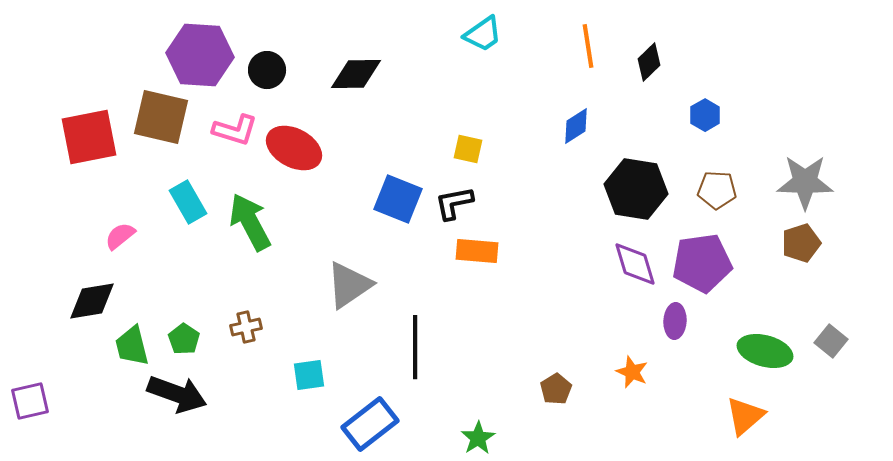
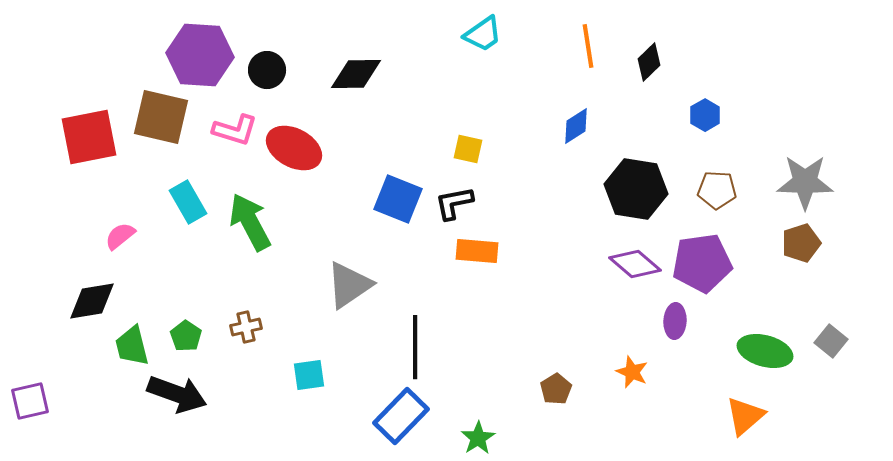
purple diamond at (635, 264): rotated 33 degrees counterclockwise
green pentagon at (184, 339): moved 2 px right, 3 px up
blue rectangle at (370, 424): moved 31 px right, 8 px up; rotated 8 degrees counterclockwise
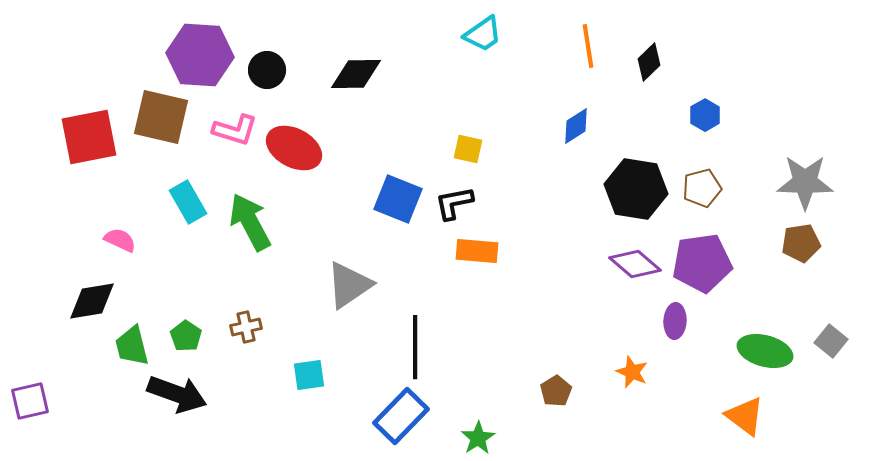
brown pentagon at (717, 190): moved 15 px left, 2 px up; rotated 18 degrees counterclockwise
pink semicircle at (120, 236): moved 4 px down; rotated 64 degrees clockwise
brown pentagon at (801, 243): rotated 9 degrees clockwise
brown pentagon at (556, 389): moved 2 px down
orange triangle at (745, 416): rotated 42 degrees counterclockwise
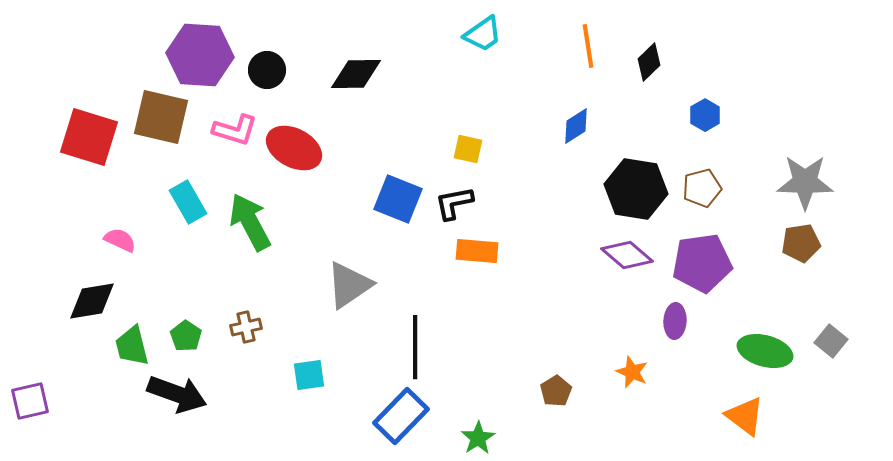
red square at (89, 137): rotated 28 degrees clockwise
purple diamond at (635, 264): moved 8 px left, 9 px up
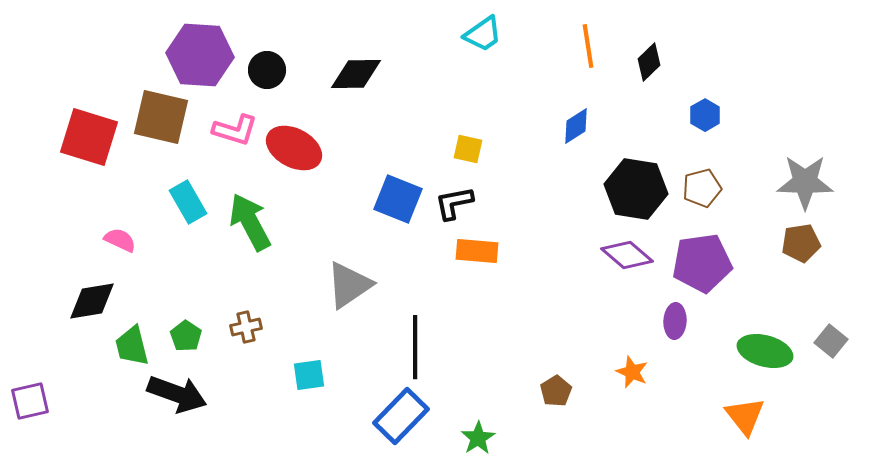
orange triangle at (745, 416): rotated 15 degrees clockwise
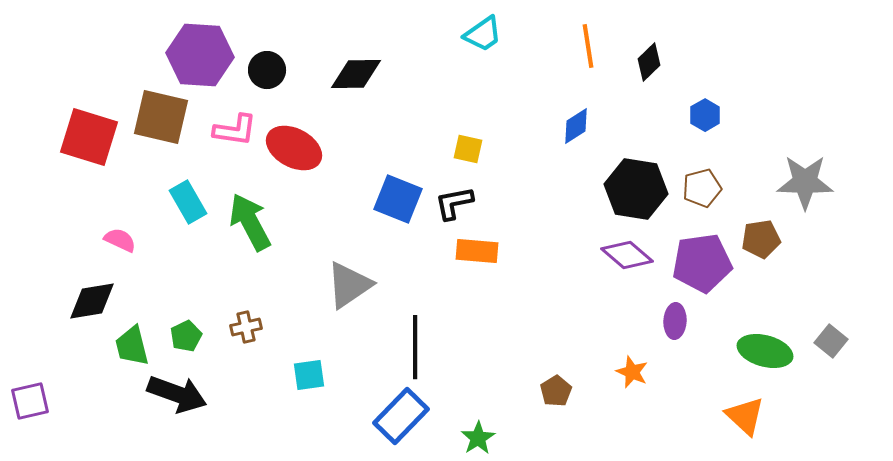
pink L-shape at (235, 130): rotated 9 degrees counterclockwise
brown pentagon at (801, 243): moved 40 px left, 4 px up
green pentagon at (186, 336): rotated 12 degrees clockwise
orange triangle at (745, 416): rotated 9 degrees counterclockwise
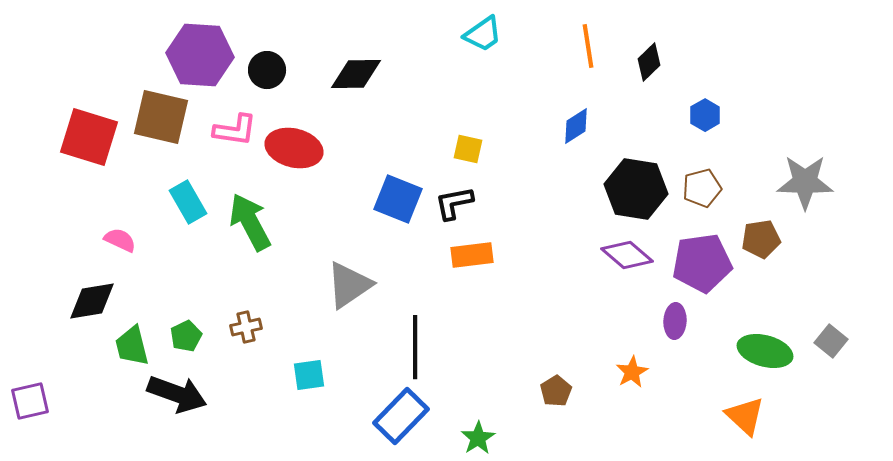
red ellipse at (294, 148): rotated 14 degrees counterclockwise
orange rectangle at (477, 251): moved 5 px left, 4 px down; rotated 12 degrees counterclockwise
orange star at (632, 372): rotated 20 degrees clockwise
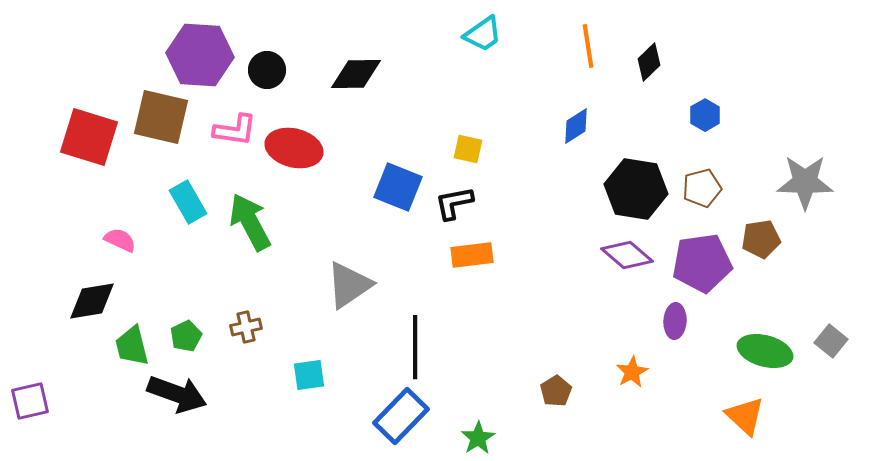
blue square at (398, 199): moved 12 px up
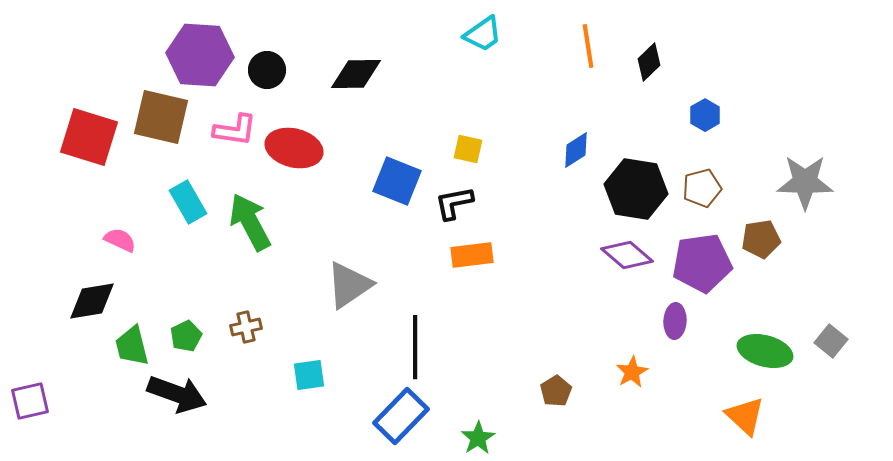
blue diamond at (576, 126): moved 24 px down
blue square at (398, 187): moved 1 px left, 6 px up
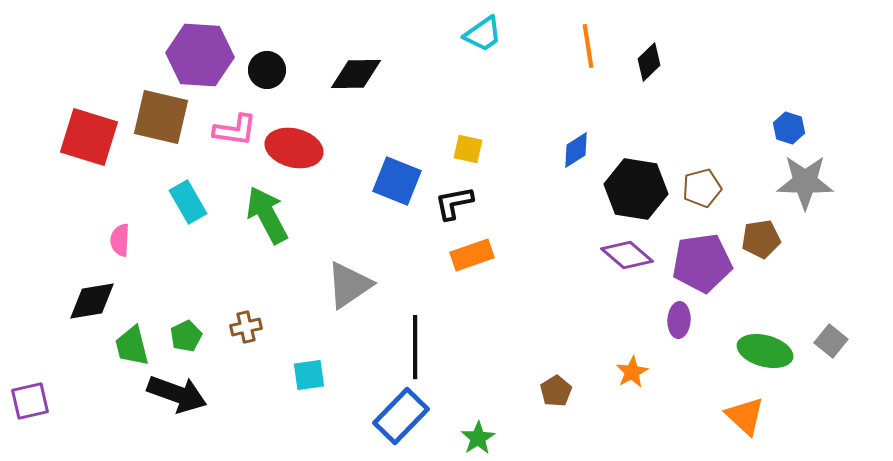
blue hexagon at (705, 115): moved 84 px right, 13 px down; rotated 12 degrees counterclockwise
green arrow at (250, 222): moved 17 px right, 7 px up
pink semicircle at (120, 240): rotated 112 degrees counterclockwise
orange rectangle at (472, 255): rotated 12 degrees counterclockwise
purple ellipse at (675, 321): moved 4 px right, 1 px up
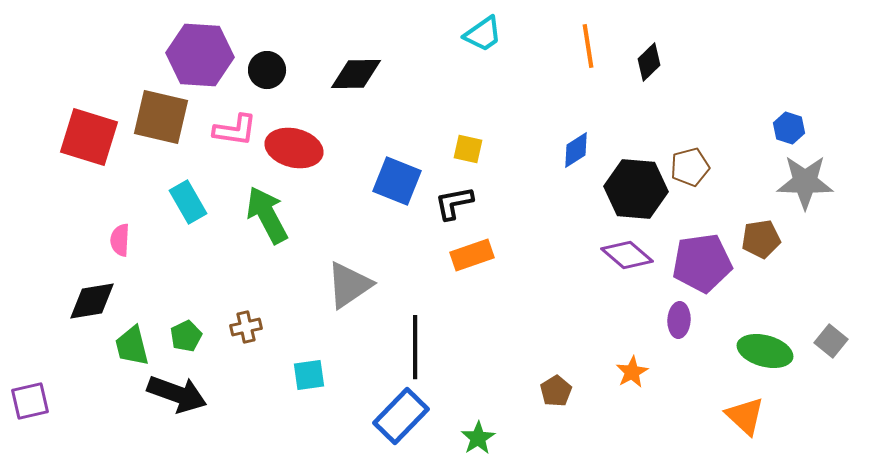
brown pentagon at (702, 188): moved 12 px left, 21 px up
black hexagon at (636, 189): rotated 4 degrees counterclockwise
